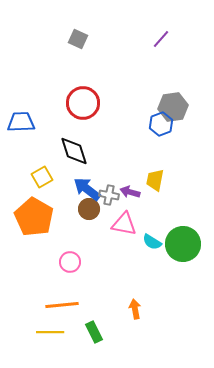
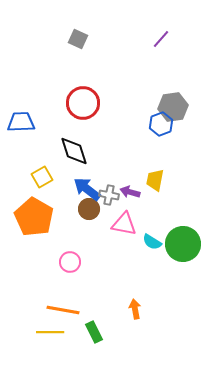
orange line: moved 1 px right, 5 px down; rotated 16 degrees clockwise
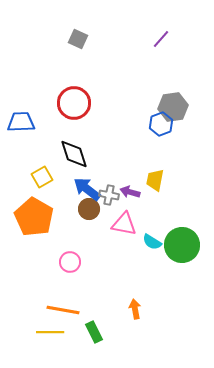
red circle: moved 9 px left
black diamond: moved 3 px down
green circle: moved 1 px left, 1 px down
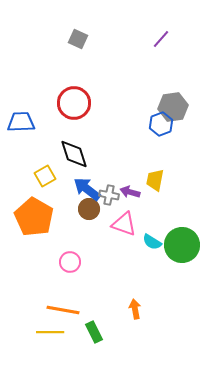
yellow square: moved 3 px right, 1 px up
pink triangle: rotated 8 degrees clockwise
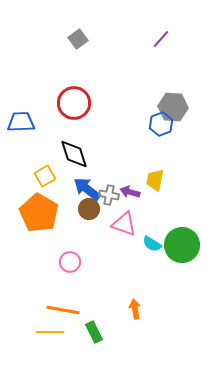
gray square: rotated 30 degrees clockwise
gray hexagon: rotated 12 degrees clockwise
orange pentagon: moved 5 px right, 4 px up
cyan semicircle: moved 2 px down
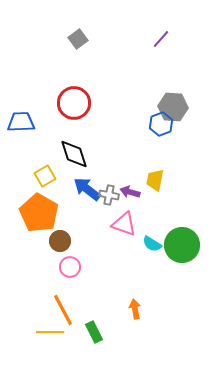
brown circle: moved 29 px left, 32 px down
pink circle: moved 5 px down
orange line: rotated 52 degrees clockwise
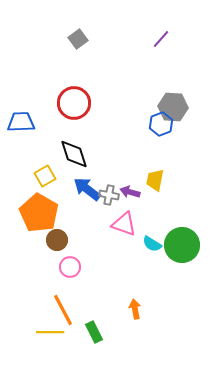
brown circle: moved 3 px left, 1 px up
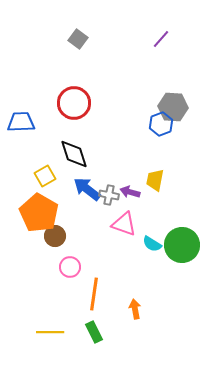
gray square: rotated 18 degrees counterclockwise
brown circle: moved 2 px left, 4 px up
orange line: moved 31 px right, 16 px up; rotated 36 degrees clockwise
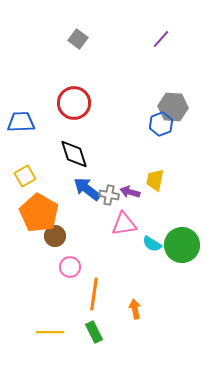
yellow square: moved 20 px left
pink triangle: rotated 28 degrees counterclockwise
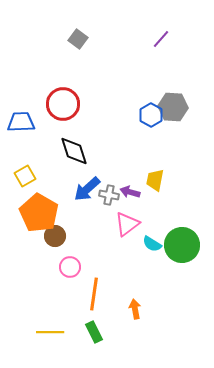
red circle: moved 11 px left, 1 px down
blue hexagon: moved 10 px left, 9 px up; rotated 10 degrees counterclockwise
black diamond: moved 3 px up
blue arrow: rotated 80 degrees counterclockwise
pink triangle: moved 3 px right; rotated 28 degrees counterclockwise
